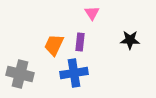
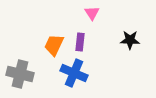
blue cross: rotated 32 degrees clockwise
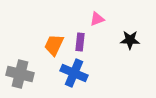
pink triangle: moved 5 px right, 6 px down; rotated 42 degrees clockwise
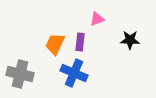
orange trapezoid: moved 1 px right, 1 px up
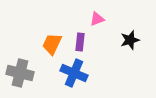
black star: rotated 18 degrees counterclockwise
orange trapezoid: moved 3 px left
gray cross: moved 1 px up
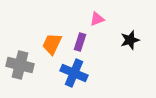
purple rectangle: rotated 12 degrees clockwise
gray cross: moved 8 px up
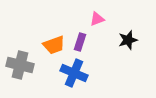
black star: moved 2 px left
orange trapezoid: moved 2 px right, 1 px down; rotated 135 degrees counterclockwise
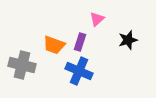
pink triangle: rotated 21 degrees counterclockwise
orange trapezoid: rotated 40 degrees clockwise
gray cross: moved 2 px right
blue cross: moved 5 px right, 2 px up
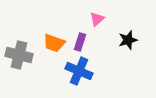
orange trapezoid: moved 2 px up
gray cross: moved 3 px left, 10 px up
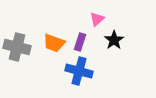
black star: moved 14 px left; rotated 18 degrees counterclockwise
gray cross: moved 2 px left, 8 px up
blue cross: rotated 8 degrees counterclockwise
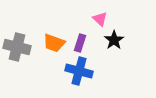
pink triangle: moved 3 px right; rotated 35 degrees counterclockwise
purple rectangle: moved 1 px down
